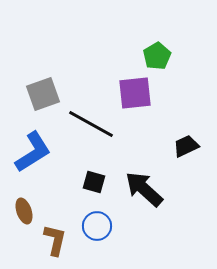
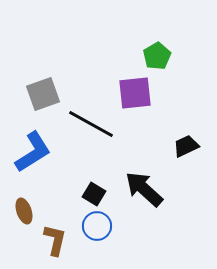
black square: moved 12 px down; rotated 15 degrees clockwise
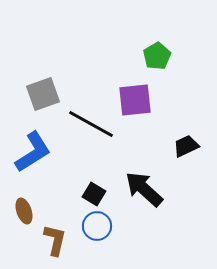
purple square: moved 7 px down
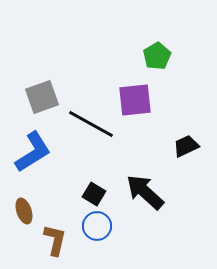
gray square: moved 1 px left, 3 px down
black arrow: moved 1 px right, 3 px down
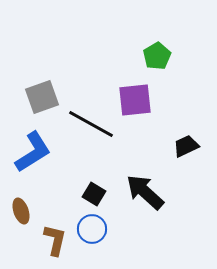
brown ellipse: moved 3 px left
blue circle: moved 5 px left, 3 px down
